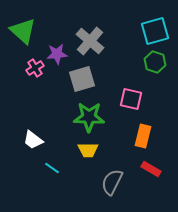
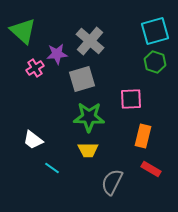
pink square: rotated 15 degrees counterclockwise
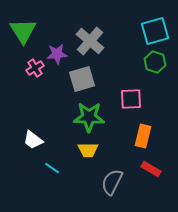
green triangle: rotated 16 degrees clockwise
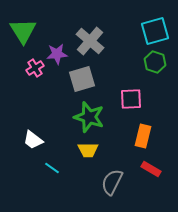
green star: rotated 16 degrees clockwise
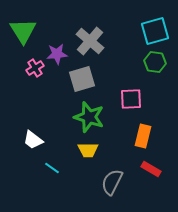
green hexagon: rotated 10 degrees counterclockwise
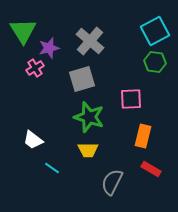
cyan square: rotated 12 degrees counterclockwise
purple star: moved 8 px left, 6 px up; rotated 10 degrees counterclockwise
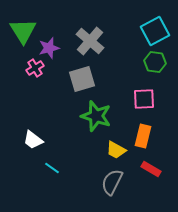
pink square: moved 13 px right
green star: moved 7 px right, 1 px up
yellow trapezoid: moved 28 px right; rotated 30 degrees clockwise
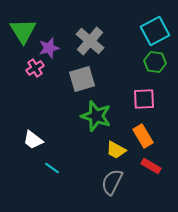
orange rectangle: rotated 45 degrees counterclockwise
red rectangle: moved 3 px up
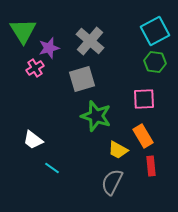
yellow trapezoid: moved 2 px right
red rectangle: rotated 54 degrees clockwise
